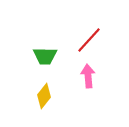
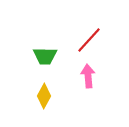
yellow diamond: rotated 10 degrees counterclockwise
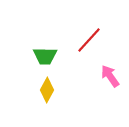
pink arrow: moved 22 px right; rotated 30 degrees counterclockwise
yellow diamond: moved 3 px right, 6 px up
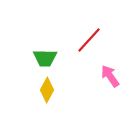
green trapezoid: moved 2 px down
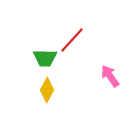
red line: moved 17 px left
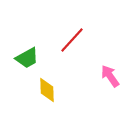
green trapezoid: moved 18 px left; rotated 30 degrees counterclockwise
yellow diamond: rotated 30 degrees counterclockwise
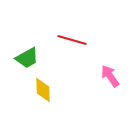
red line: rotated 64 degrees clockwise
yellow diamond: moved 4 px left
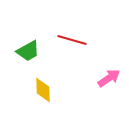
green trapezoid: moved 1 px right, 7 px up
pink arrow: moved 1 px left, 2 px down; rotated 90 degrees clockwise
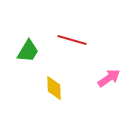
green trapezoid: rotated 30 degrees counterclockwise
yellow diamond: moved 11 px right, 2 px up
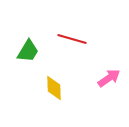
red line: moved 1 px up
